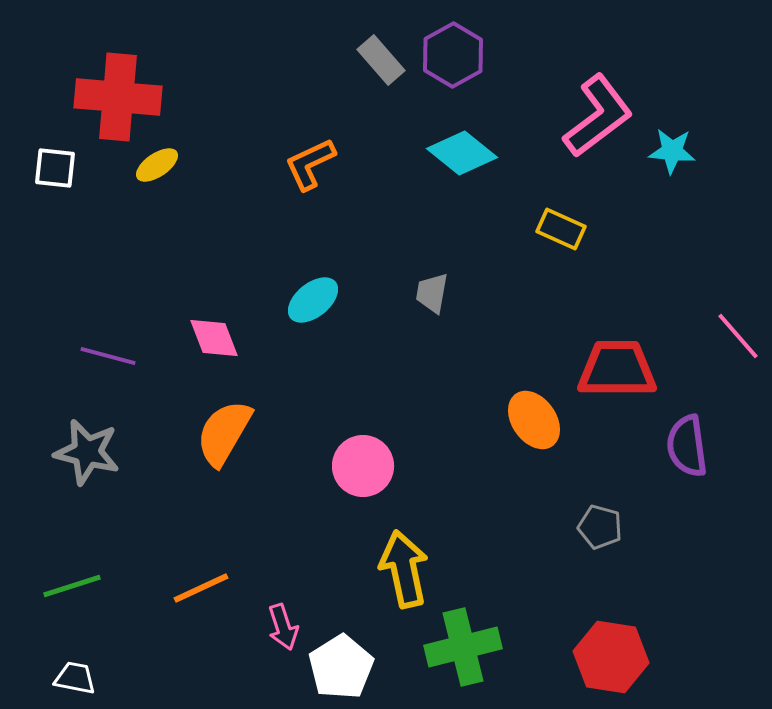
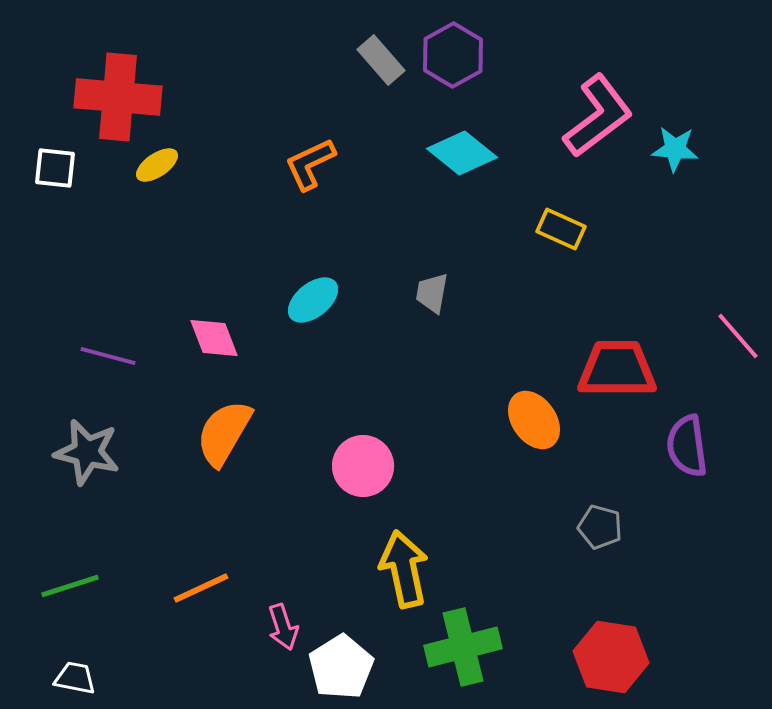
cyan star: moved 3 px right, 2 px up
green line: moved 2 px left
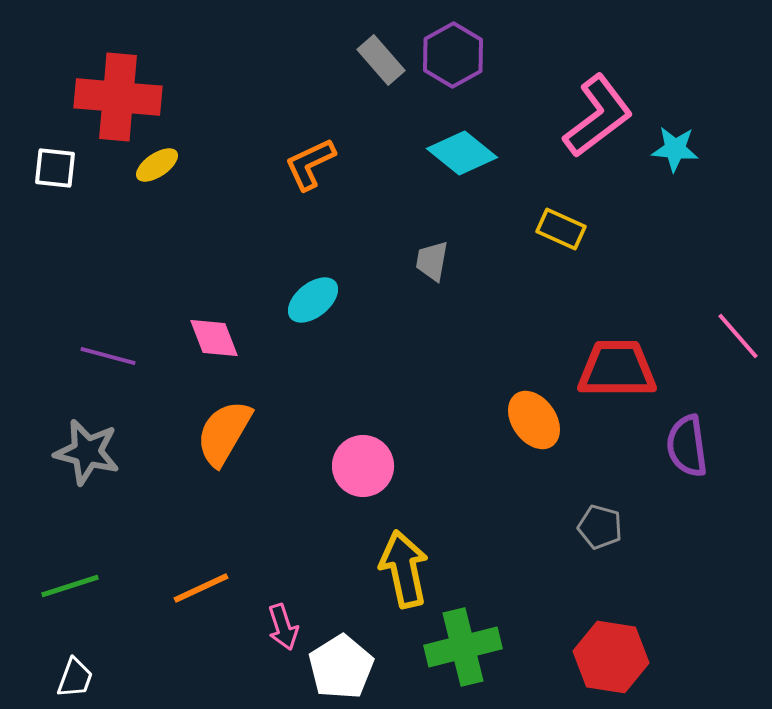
gray trapezoid: moved 32 px up
white trapezoid: rotated 99 degrees clockwise
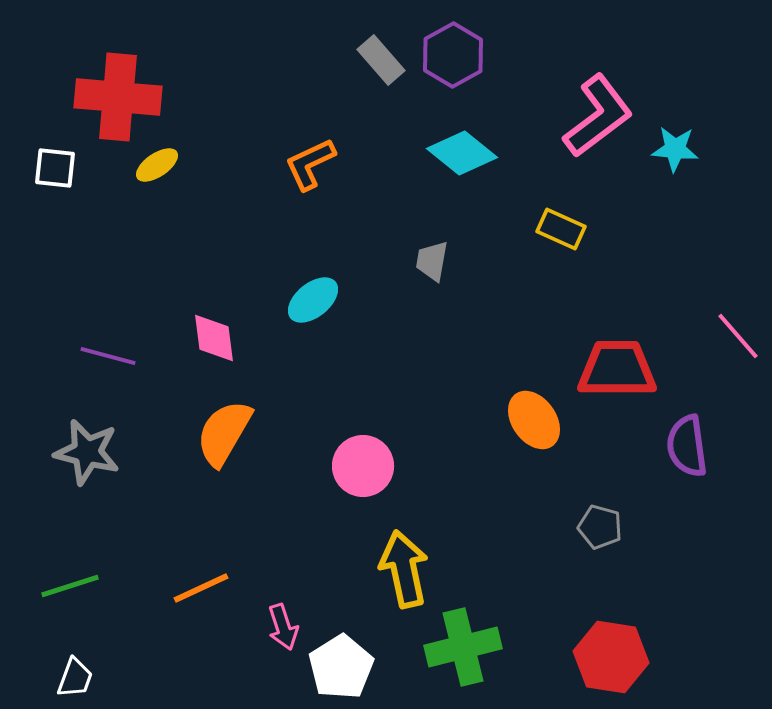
pink diamond: rotated 14 degrees clockwise
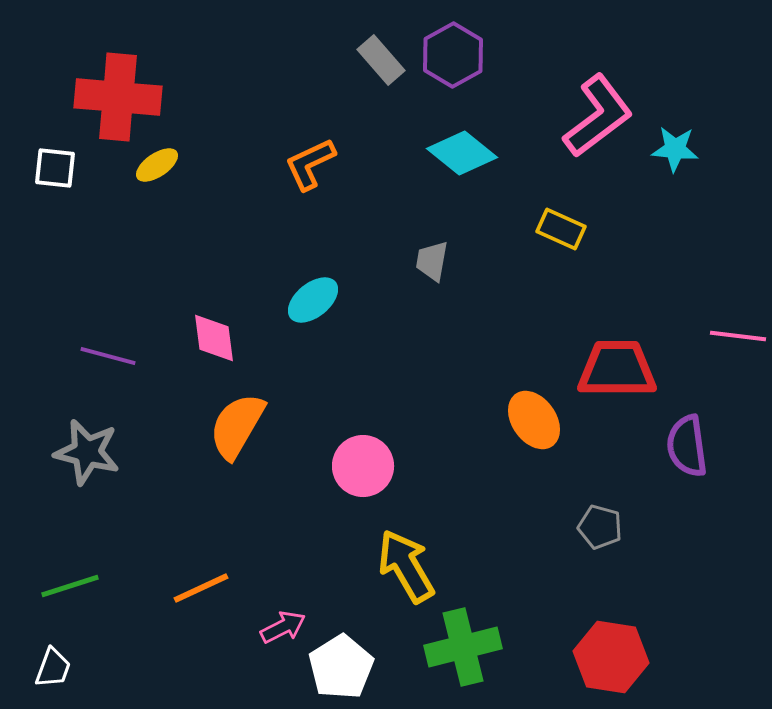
pink line: rotated 42 degrees counterclockwise
orange semicircle: moved 13 px right, 7 px up
yellow arrow: moved 2 px right, 3 px up; rotated 18 degrees counterclockwise
pink arrow: rotated 99 degrees counterclockwise
white trapezoid: moved 22 px left, 10 px up
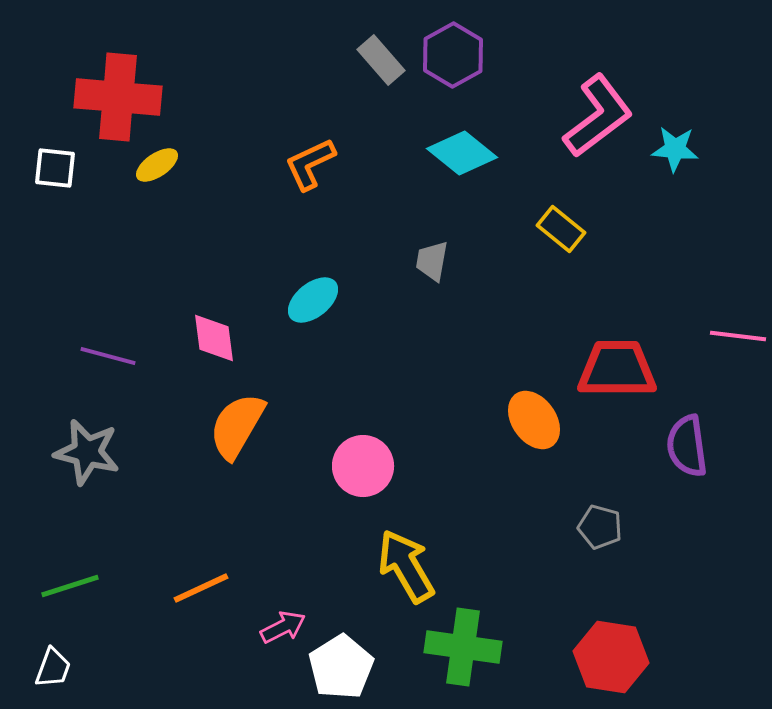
yellow rectangle: rotated 15 degrees clockwise
green cross: rotated 22 degrees clockwise
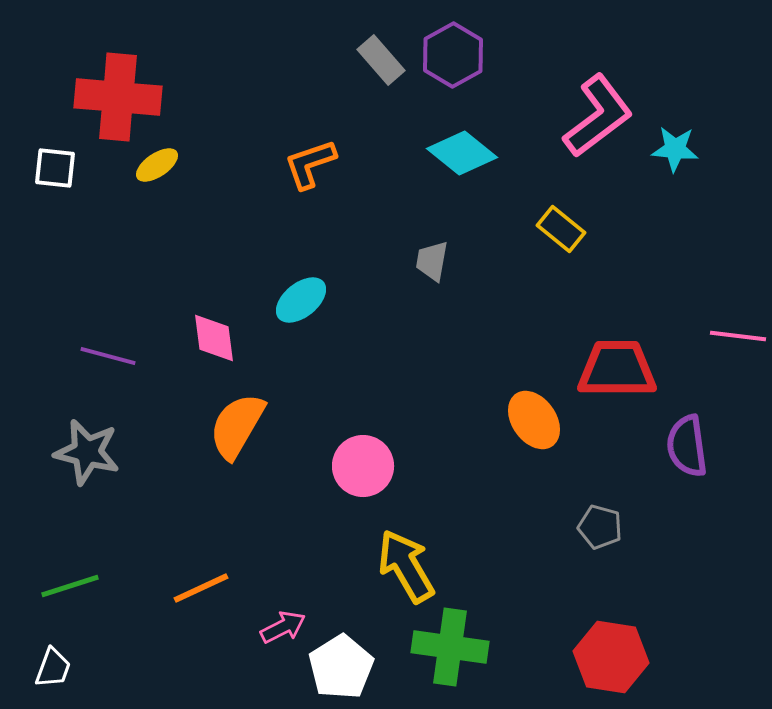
orange L-shape: rotated 6 degrees clockwise
cyan ellipse: moved 12 px left
green cross: moved 13 px left
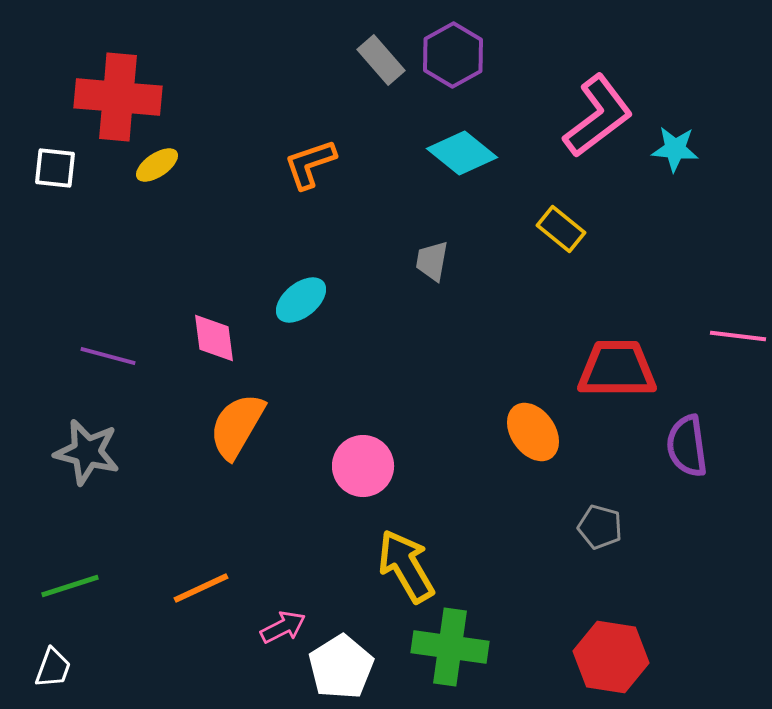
orange ellipse: moved 1 px left, 12 px down
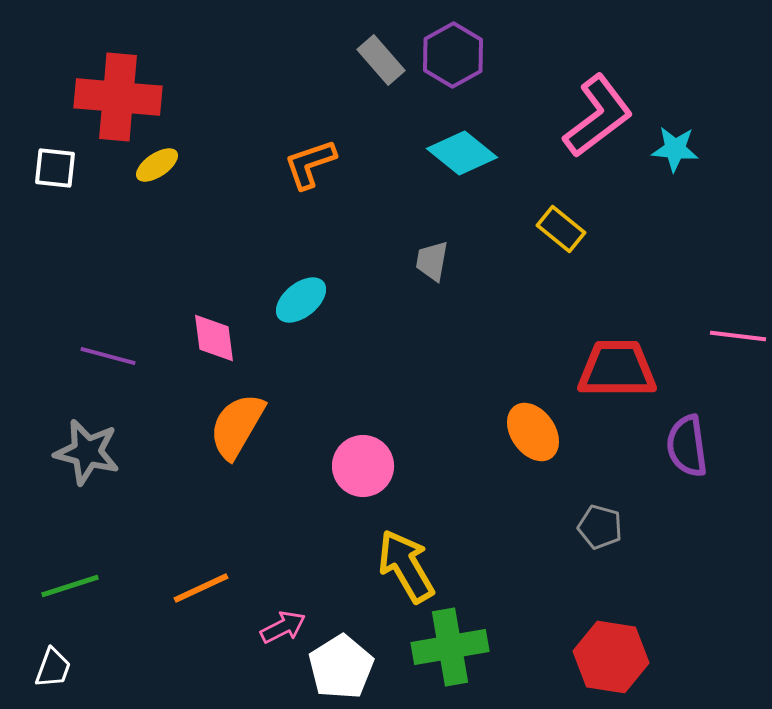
green cross: rotated 18 degrees counterclockwise
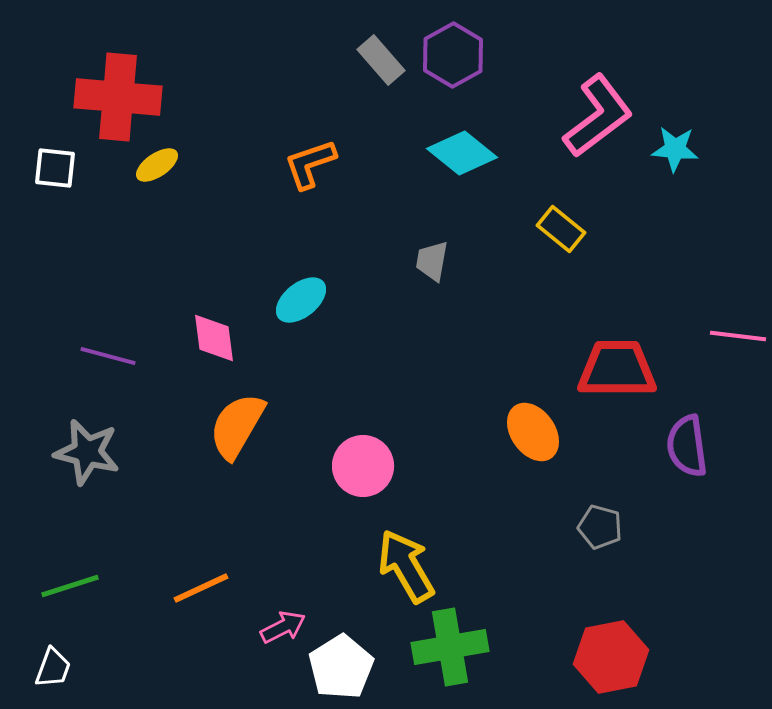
red hexagon: rotated 20 degrees counterclockwise
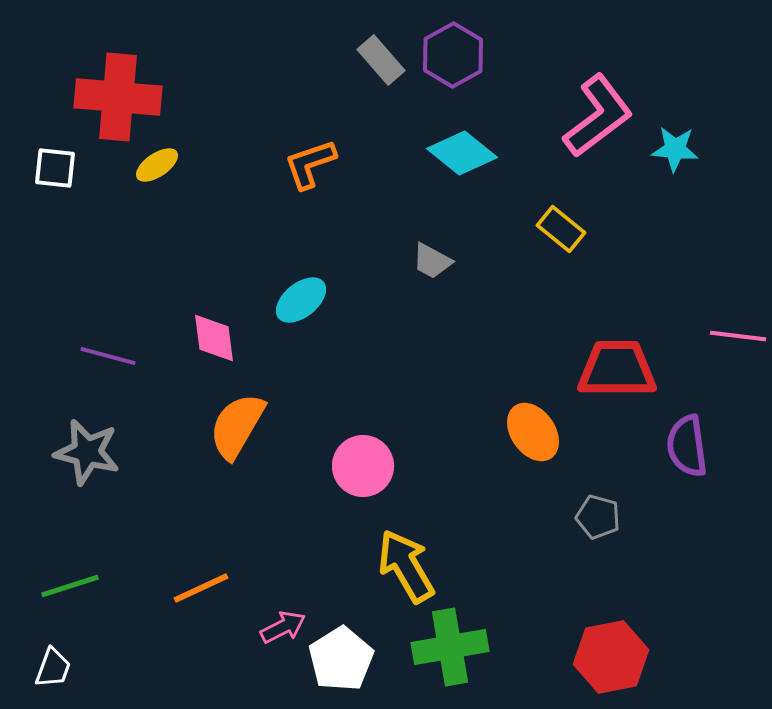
gray trapezoid: rotated 72 degrees counterclockwise
gray pentagon: moved 2 px left, 10 px up
white pentagon: moved 8 px up
